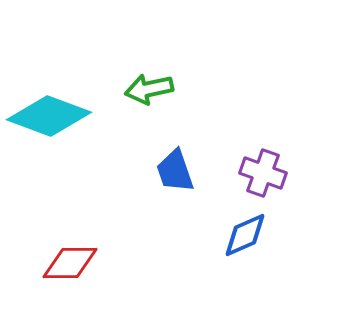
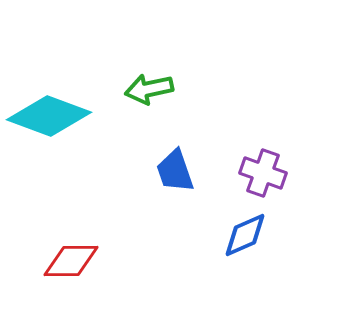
red diamond: moved 1 px right, 2 px up
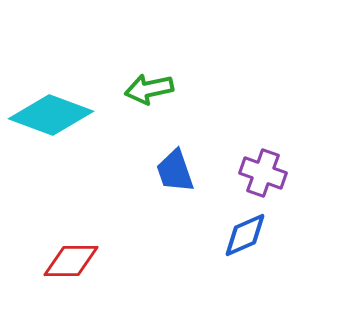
cyan diamond: moved 2 px right, 1 px up
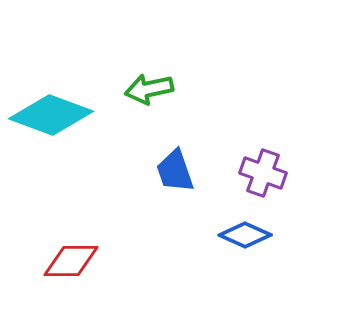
blue diamond: rotated 48 degrees clockwise
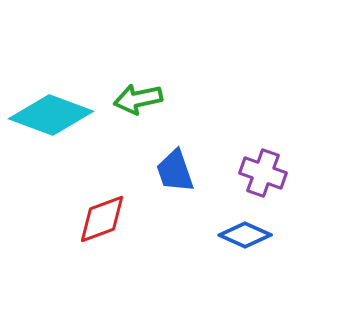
green arrow: moved 11 px left, 10 px down
red diamond: moved 31 px right, 42 px up; rotated 20 degrees counterclockwise
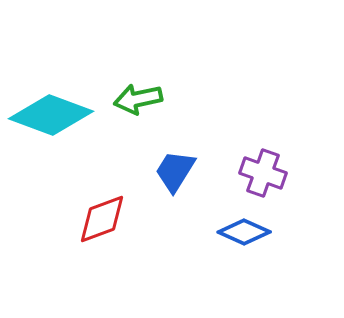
blue trapezoid: rotated 51 degrees clockwise
blue diamond: moved 1 px left, 3 px up
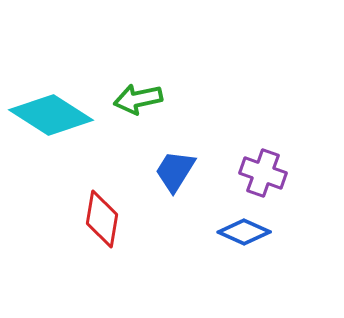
cyan diamond: rotated 12 degrees clockwise
red diamond: rotated 60 degrees counterclockwise
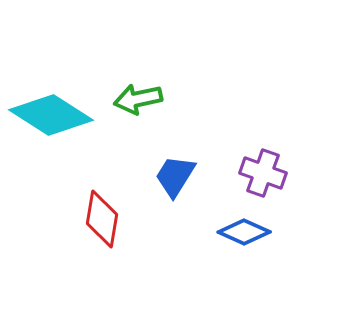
blue trapezoid: moved 5 px down
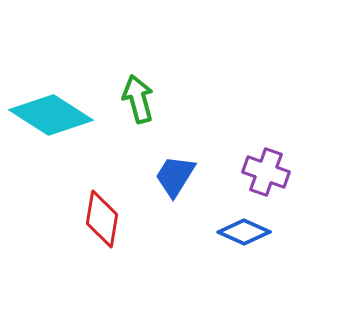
green arrow: rotated 87 degrees clockwise
purple cross: moved 3 px right, 1 px up
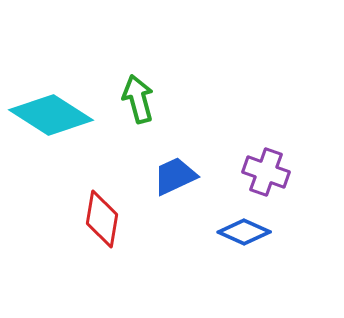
blue trapezoid: rotated 33 degrees clockwise
